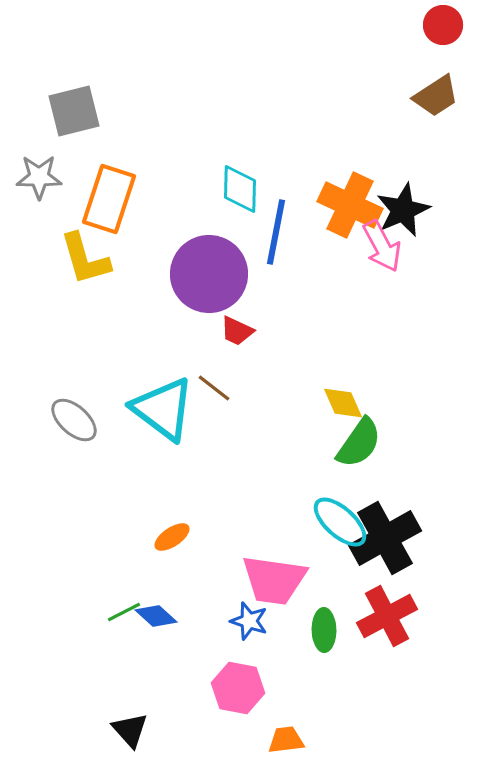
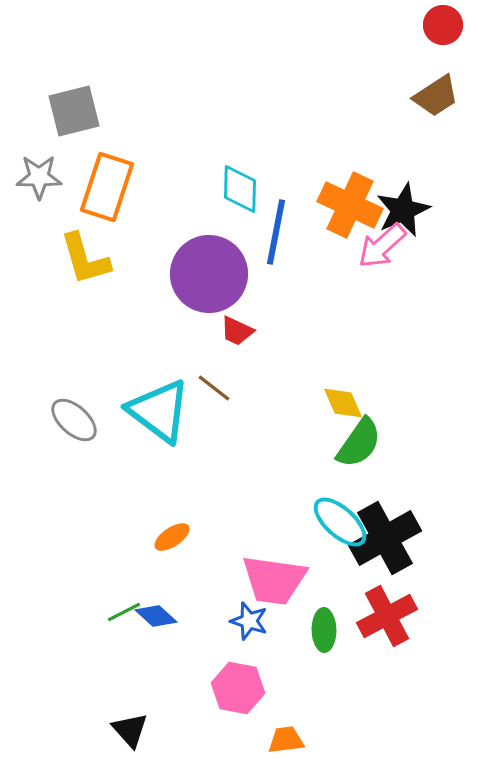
orange rectangle: moved 2 px left, 12 px up
pink arrow: rotated 76 degrees clockwise
cyan triangle: moved 4 px left, 2 px down
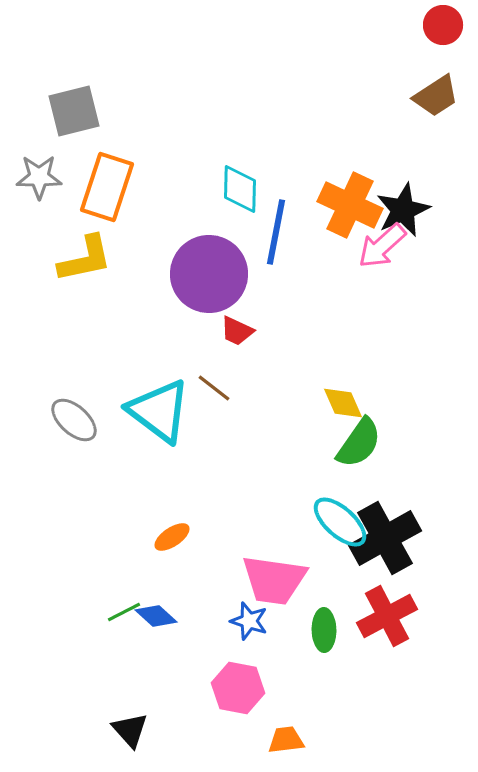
yellow L-shape: rotated 86 degrees counterclockwise
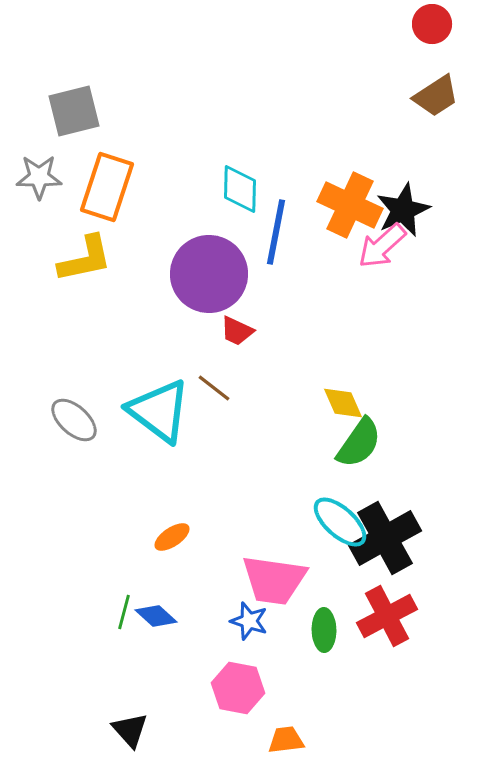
red circle: moved 11 px left, 1 px up
green line: rotated 48 degrees counterclockwise
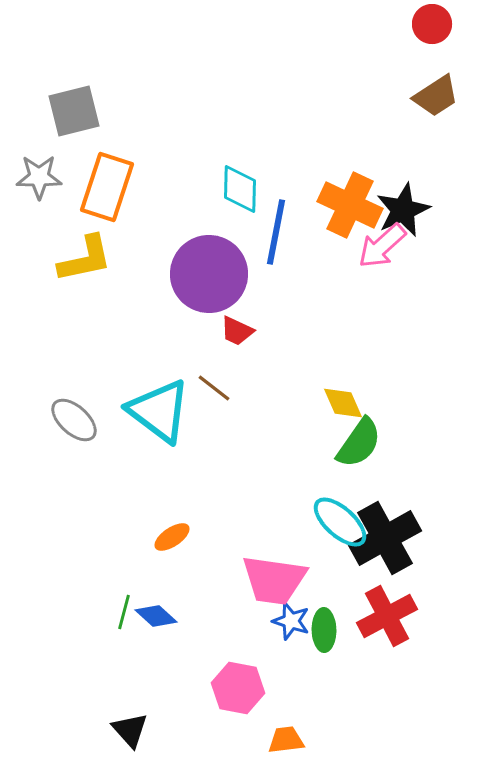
blue star: moved 42 px right
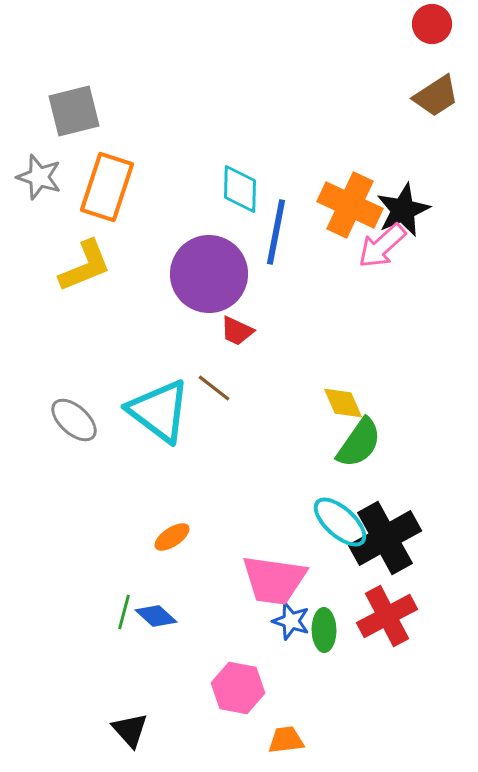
gray star: rotated 18 degrees clockwise
yellow L-shape: moved 7 px down; rotated 10 degrees counterclockwise
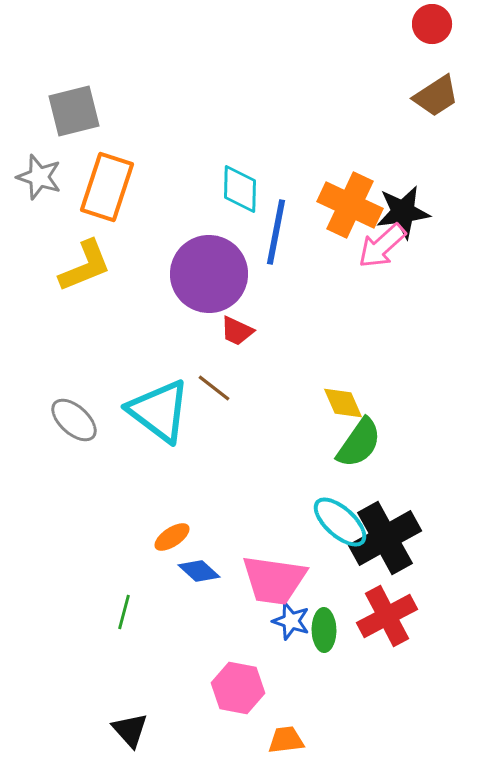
black star: moved 2 px down; rotated 16 degrees clockwise
blue diamond: moved 43 px right, 45 px up
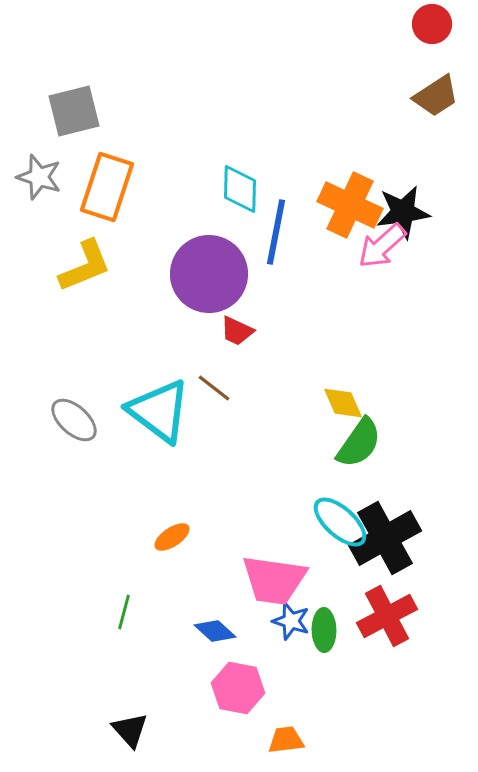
blue diamond: moved 16 px right, 60 px down
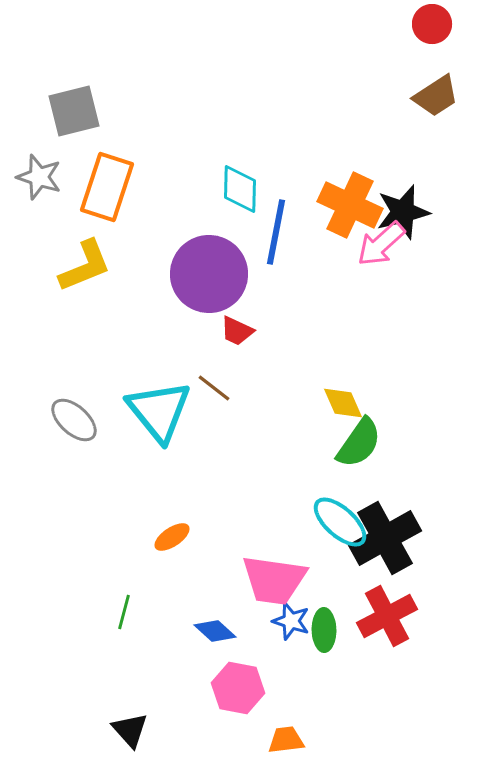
black star: rotated 6 degrees counterclockwise
pink arrow: moved 1 px left, 2 px up
cyan triangle: rotated 14 degrees clockwise
